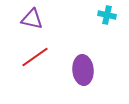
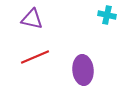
red line: rotated 12 degrees clockwise
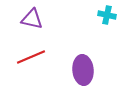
red line: moved 4 px left
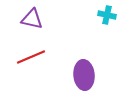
purple ellipse: moved 1 px right, 5 px down
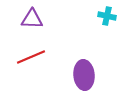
cyan cross: moved 1 px down
purple triangle: rotated 10 degrees counterclockwise
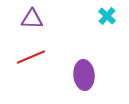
cyan cross: rotated 30 degrees clockwise
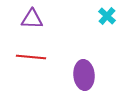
red line: rotated 28 degrees clockwise
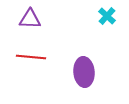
purple triangle: moved 2 px left
purple ellipse: moved 3 px up
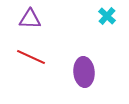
red line: rotated 20 degrees clockwise
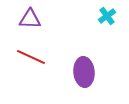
cyan cross: rotated 12 degrees clockwise
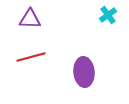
cyan cross: moved 1 px right, 1 px up
red line: rotated 40 degrees counterclockwise
